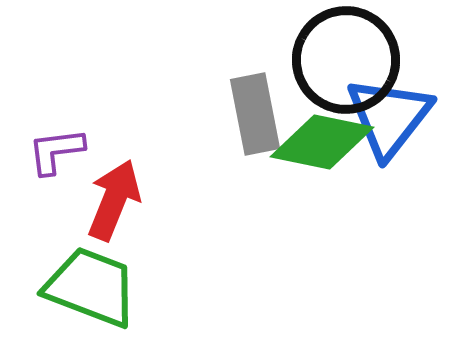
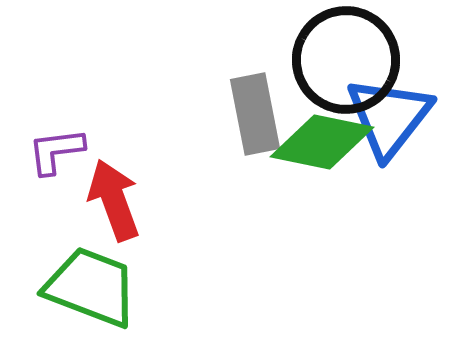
red arrow: rotated 42 degrees counterclockwise
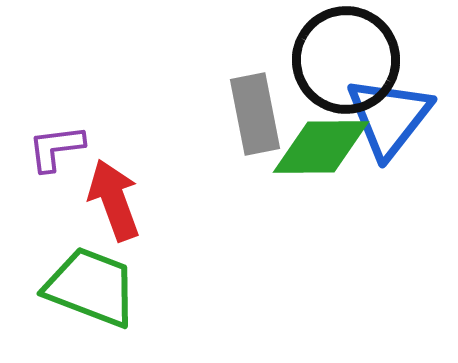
green diamond: moved 1 px left, 5 px down; rotated 12 degrees counterclockwise
purple L-shape: moved 3 px up
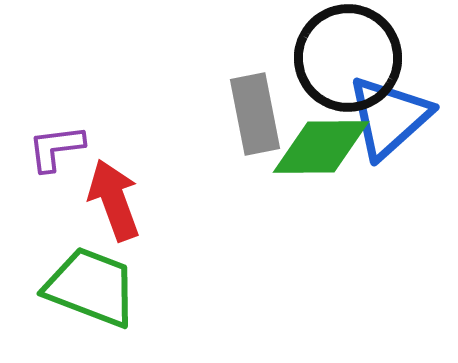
black circle: moved 2 px right, 2 px up
blue triangle: rotated 10 degrees clockwise
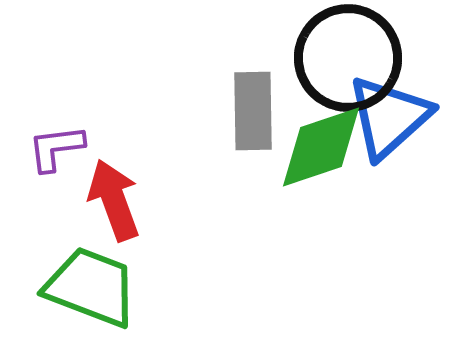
gray rectangle: moved 2 px left, 3 px up; rotated 10 degrees clockwise
green diamond: rotated 18 degrees counterclockwise
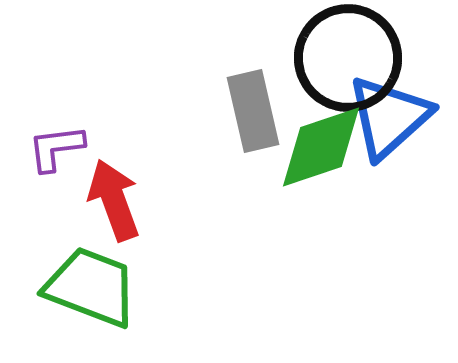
gray rectangle: rotated 12 degrees counterclockwise
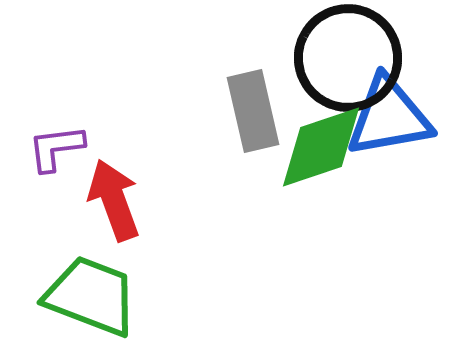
blue triangle: rotated 32 degrees clockwise
green trapezoid: moved 9 px down
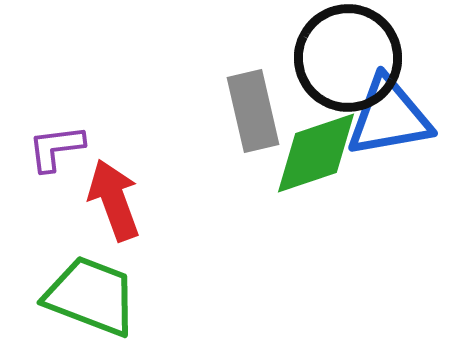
green diamond: moved 5 px left, 6 px down
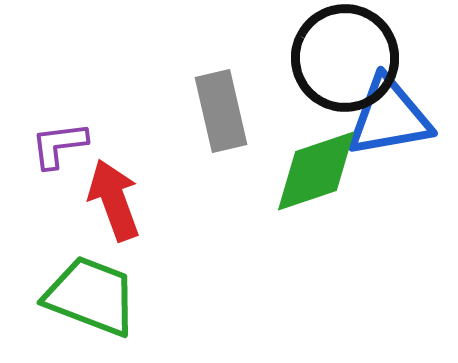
black circle: moved 3 px left
gray rectangle: moved 32 px left
purple L-shape: moved 3 px right, 3 px up
green diamond: moved 18 px down
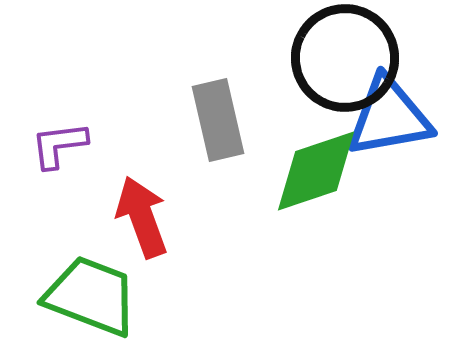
gray rectangle: moved 3 px left, 9 px down
red arrow: moved 28 px right, 17 px down
